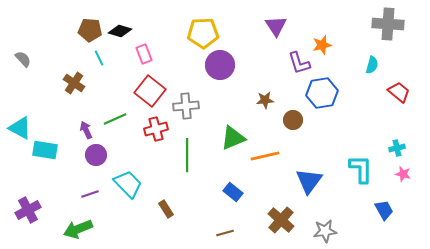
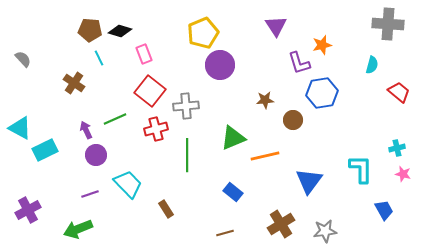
yellow pentagon at (203, 33): rotated 20 degrees counterclockwise
cyan rectangle at (45, 150): rotated 35 degrees counterclockwise
brown cross at (281, 220): moved 4 px down; rotated 16 degrees clockwise
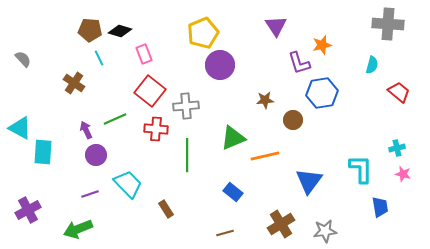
red cross at (156, 129): rotated 20 degrees clockwise
cyan rectangle at (45, 150): moved 2 px left, 2 px down; rotated 60 degrees counterclockwise
blue trapezoid at (384, 210): moved 4 px left, 3 px up; rotated 20 degrees clockwise
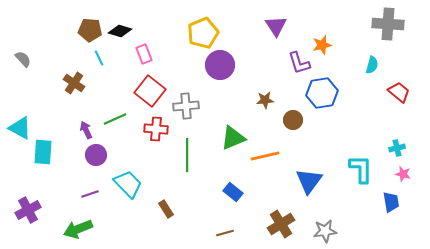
blue trapezoid at (380, 207): moved 11 px right, 5 px up
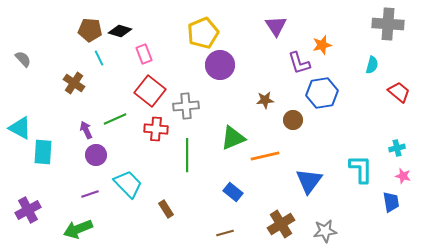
pink star at (403, 174): moved 2 px down
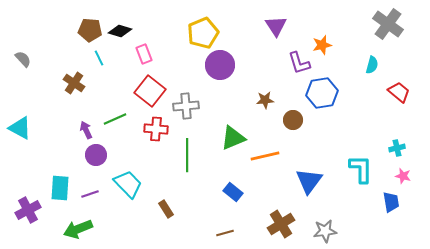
gray cross at (388, 24): rotated 32 degrees clockwise
cyan rectangle at (43, 152): moved 17 px right, 36 px down
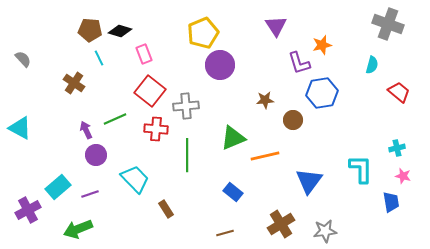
gray cross at (388, 24): rotated 16 degrees counterclockwise
cyan trapezoid at (128, 184): moved 7 px right, 5 px up
cyan rectangle at (60, 188): moved 2 px left, 1 px up; rotated 45 degrees clockwise
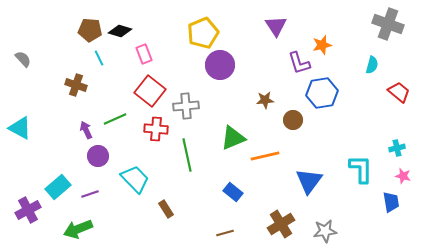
brown cross at (74, 83): moved 2 px right, 2 px down; rotated 15 degrees counterclockwise
purple circle at (96, 155): moved 2 px right, 1 px down
green line at (187, 155): rotated 12 degrees counterclockwise
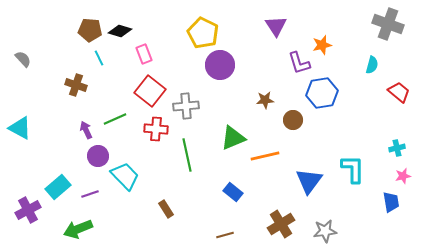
yellow pentagon at (203, 33): rotated 24 degrees counterclockwise
cyan L-shape at (361, 169): moved 8 px left
pink star at (403, 176): rotated 28 degrees counterclockwise
cyan trapezoid at (135, 179): moved 10 px left, 3 px up
brown line at (225, 233): moved 2 px down
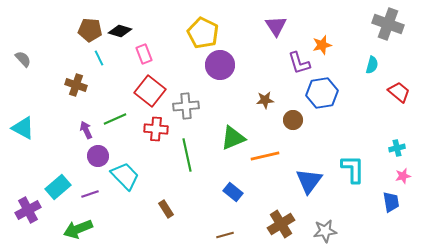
cyan triangle at (20, 128): moved 3 px right
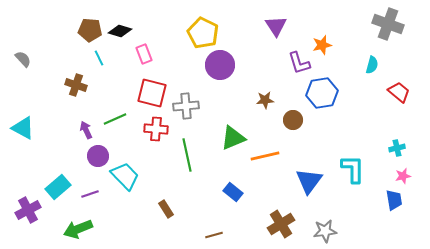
red square at (150, 91): moved 2 px right, 2 px down; rotated 24 degrees counterclockwise
blue trapezoid at (391, 202): moved 3 px right, 2 px up
brown line at (225, 235): moved 11 px left
